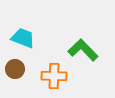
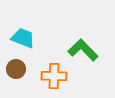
brown circle: moved 1 px right
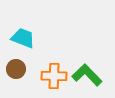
green L-shape: moved 4 px right, 25 px down
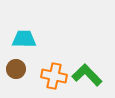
cyan trapezoid: moved 1 px right, 1 px down; rotated 20 degrees counterclockwise
orange cross: rotated 10 degrees clockwise
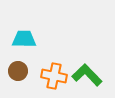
brown circle: moved 2 px right, 2 px down
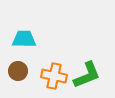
green L-shape: rotated 112 degrees clockwise
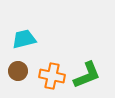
cyan trapezoid: rotated 15 degrees counterclockwise
orange cross: moved 2 px left
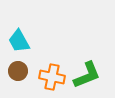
cyan trapezoid: moved 5 px left, 2 px down; rotated 105 degrees counterclockwise
orange cross: moved 1 px down
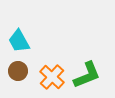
orange cross: rotated 30 degrees clockwise
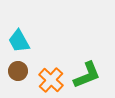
orange cross: moved 1 px left, 3 px down
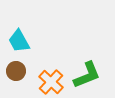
brown circle: moved 2 px left
orange cross: moved 2 px down
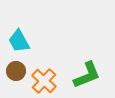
orange cross: moved 7 px left, 1 px up
